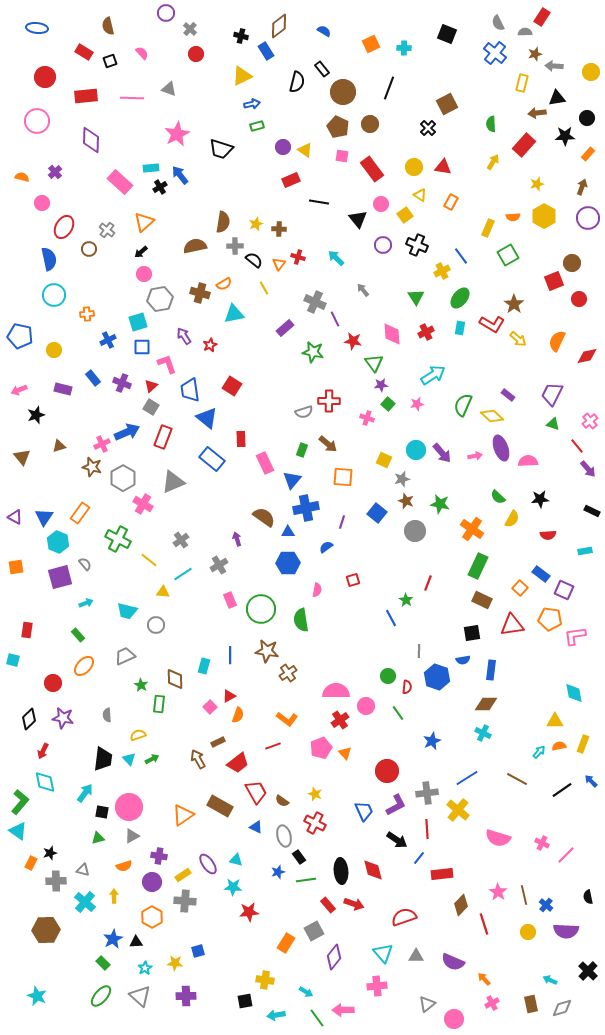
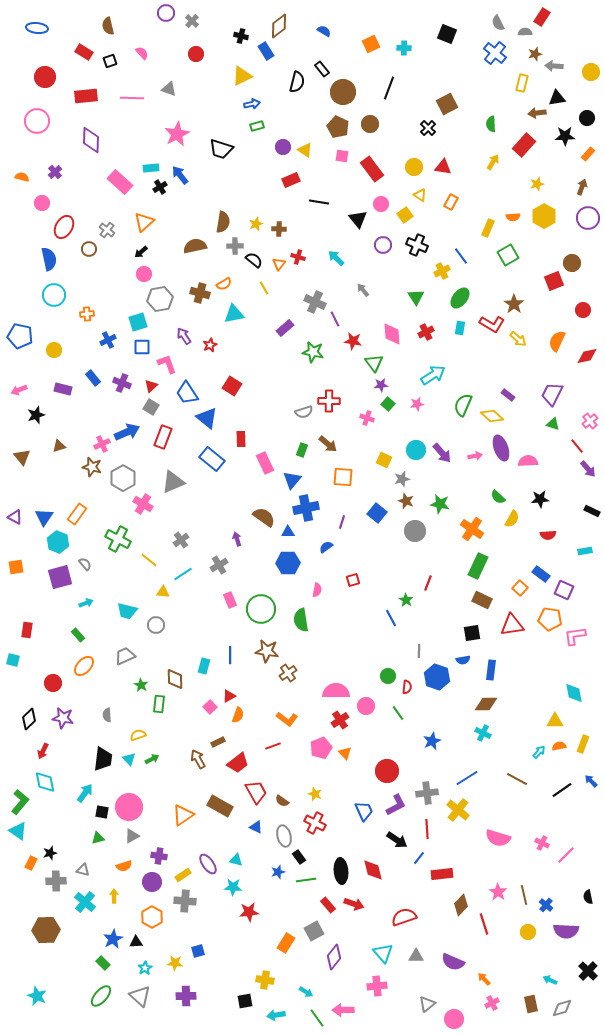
gray cross at (190, 29): moved 2 px right, 8 px up
red circle at (579, 299): moved 4 px right, 11 px down
blue trapezoid at (190, 390): moved 3 px left, 3 px down; rotated 25 degrees counterclockwise
orange rectangle at (80, 513): moved 3 px left, 1 px down
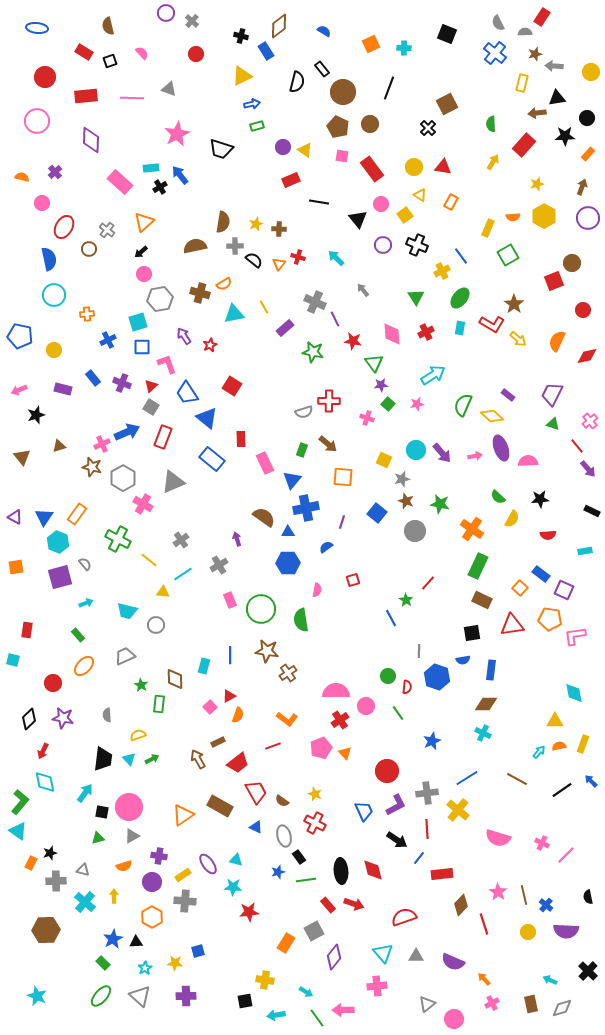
yellow line at (264, 288): moved 19 px down
red line at (428, 583): rotated 21 degrees clockwise
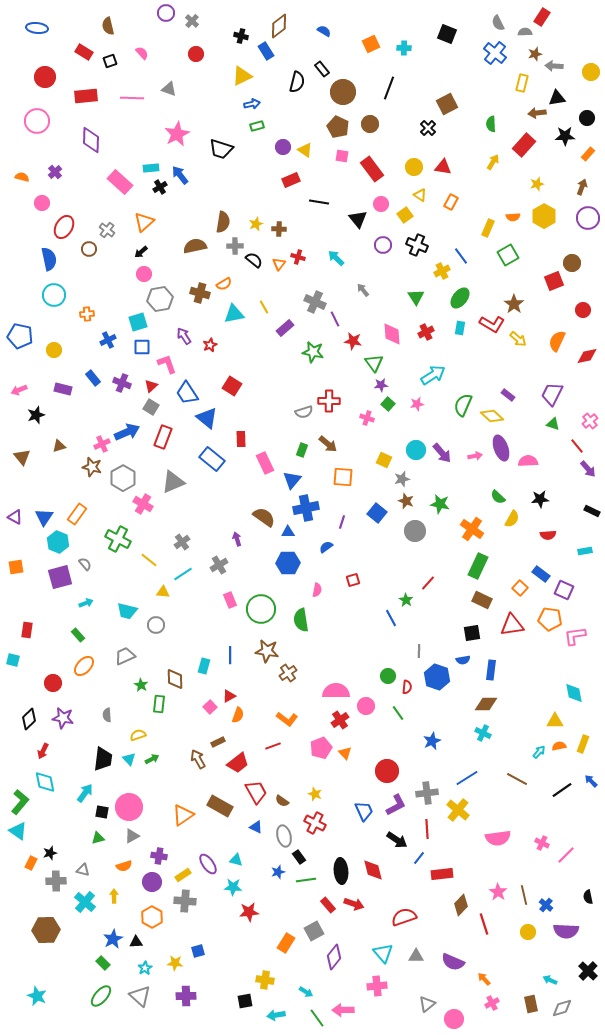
gray cross at (181, 540): moved 1 px right, 2 px down
pink semicircle at (498, 838): rotated 25 degrees counterclockwise
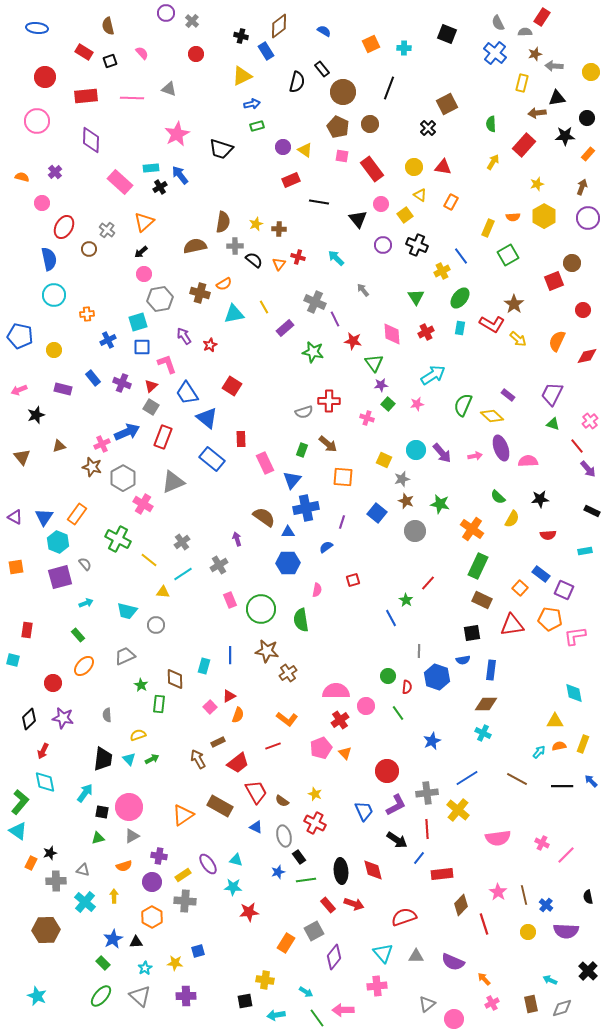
black line at (562, 790): moved 4 px up; rotated 35 degrees clockwise
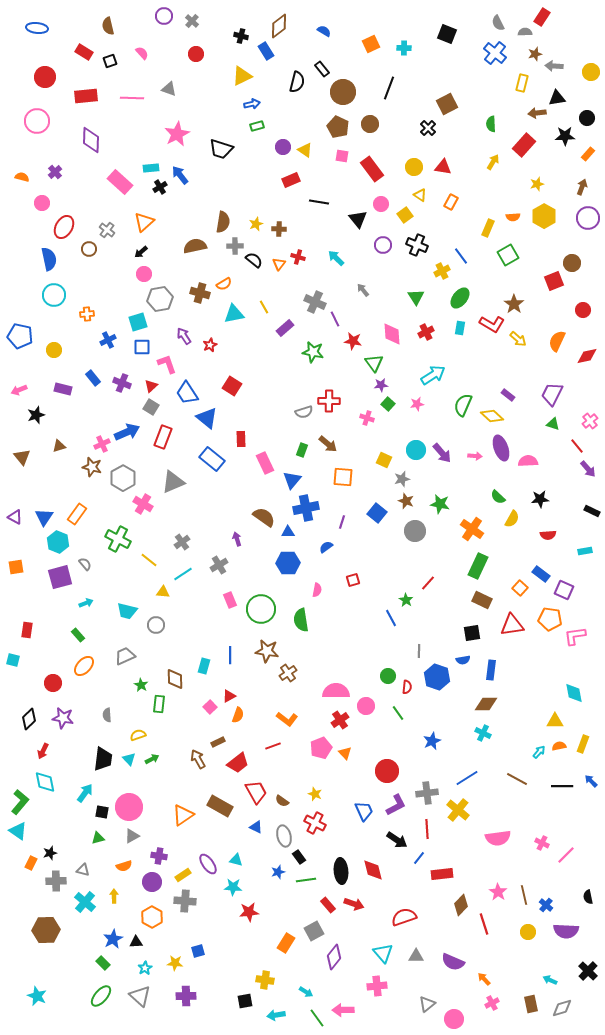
purple circle at (166, 13): moved 2 px left, 3 px down
pink arrow at (475, 456): rotated 16 degrees clockwise
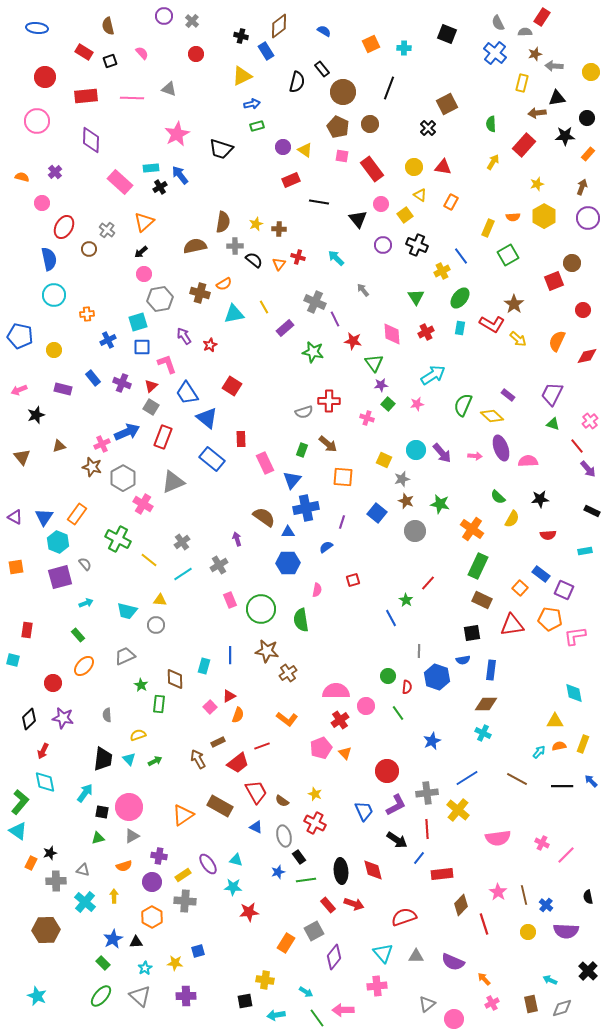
yellow triangle at (163, 592): moved 3 px left, 8 px down
red line at (273, 746): moved 11 px left
green arrow at (152, 759): moved 3 px right, 2 px down
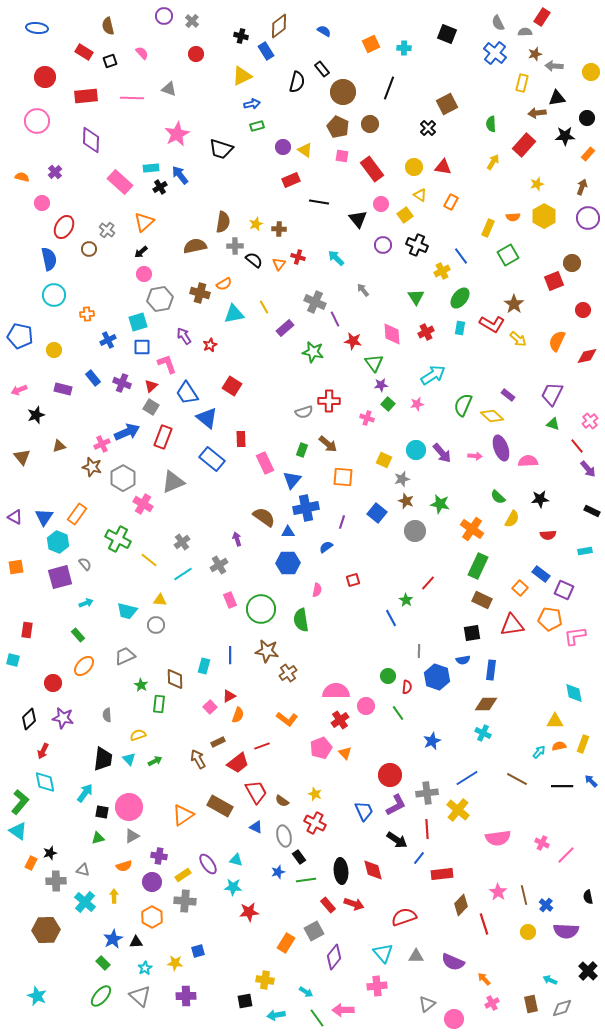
red circle at (387, 771): moved 3 px right, 4 px down
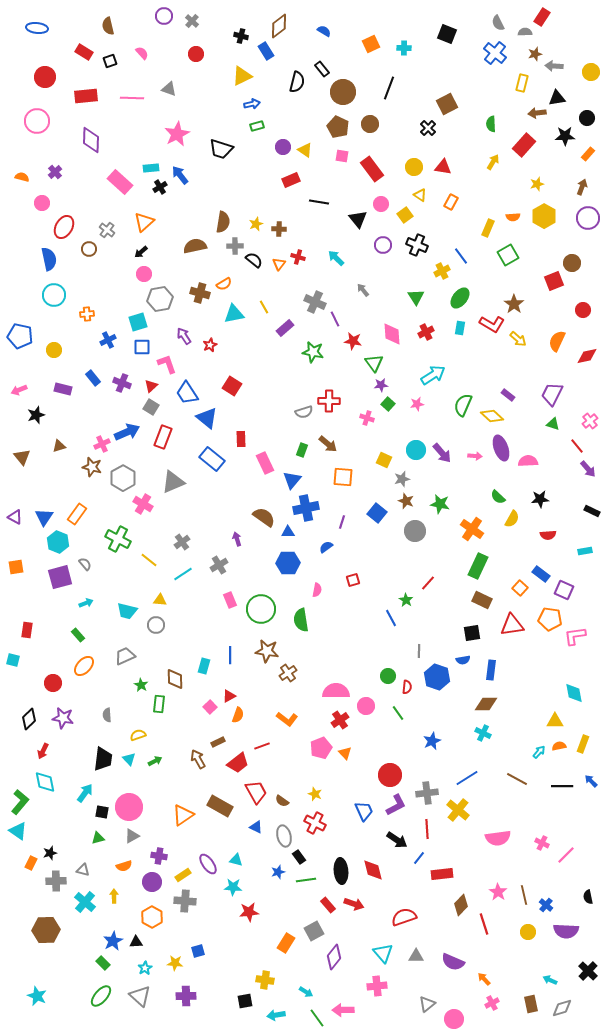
blue star at (113, 939): moved 2 px down
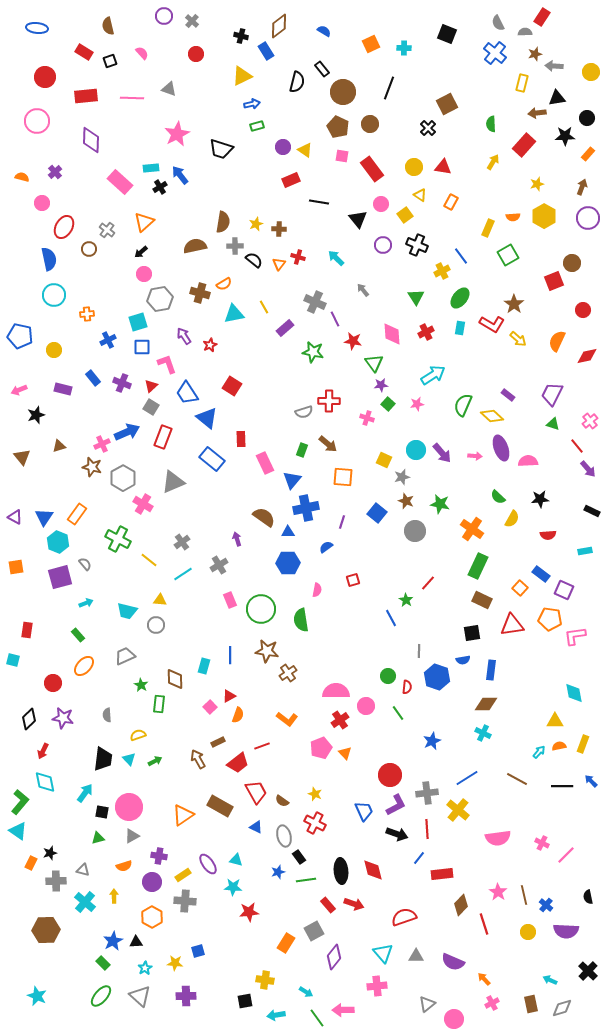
gray star at (402, 479): moved 2 px up
black arrow at (397, 840): moved 6 px up; rotated 15 degrees counterclockwise
